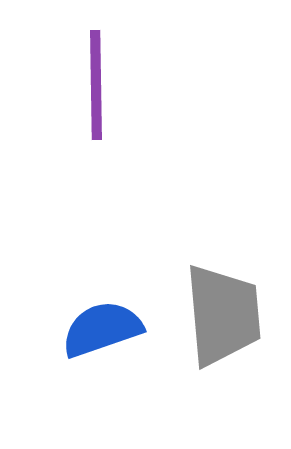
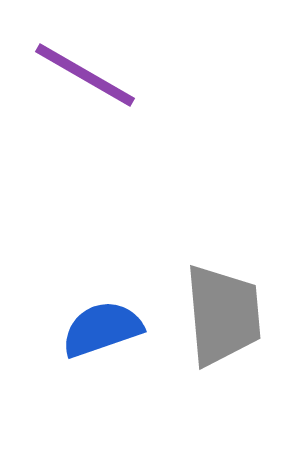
purple line: moved 11 px left, 10 px up; rotated 59 degrees counterclockwise
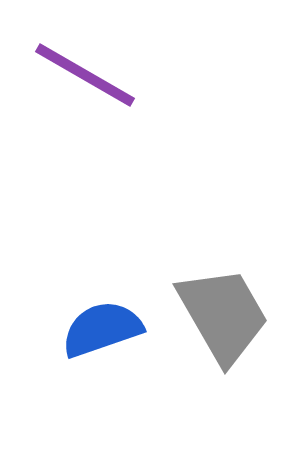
gray trapezoid: rotated 25 degrees counterclockwise
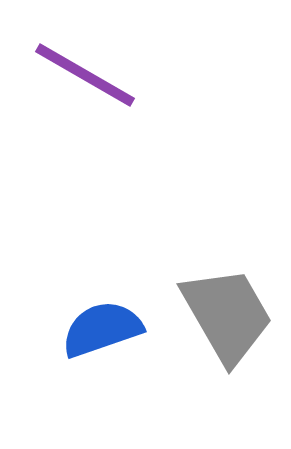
gray trapezoid: moved 4 px right
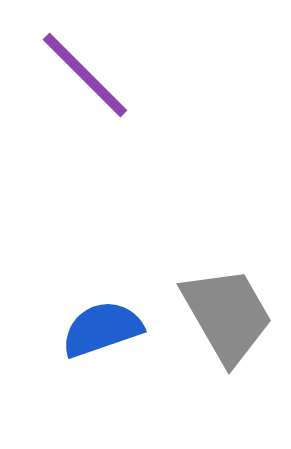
purple line: rotated 15 degrees clockwise
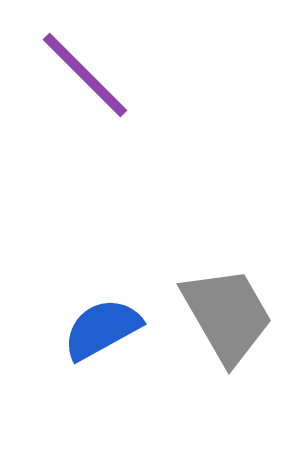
blue semicircle: rotated 10 degrees counterclockwise
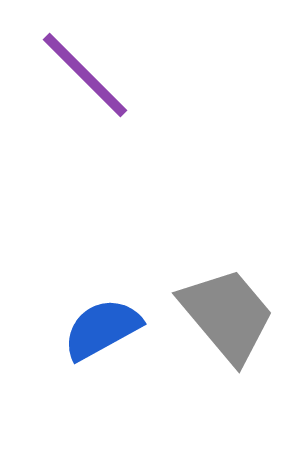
gray trapezoid: rotated 10 degrees counterclockwise
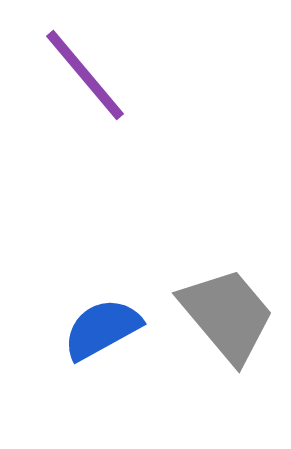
purple line: rotated 5 degrees clockwise
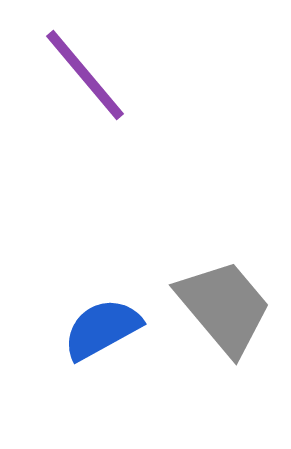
gray trapezoid: moved 3 px left, 8 px up
